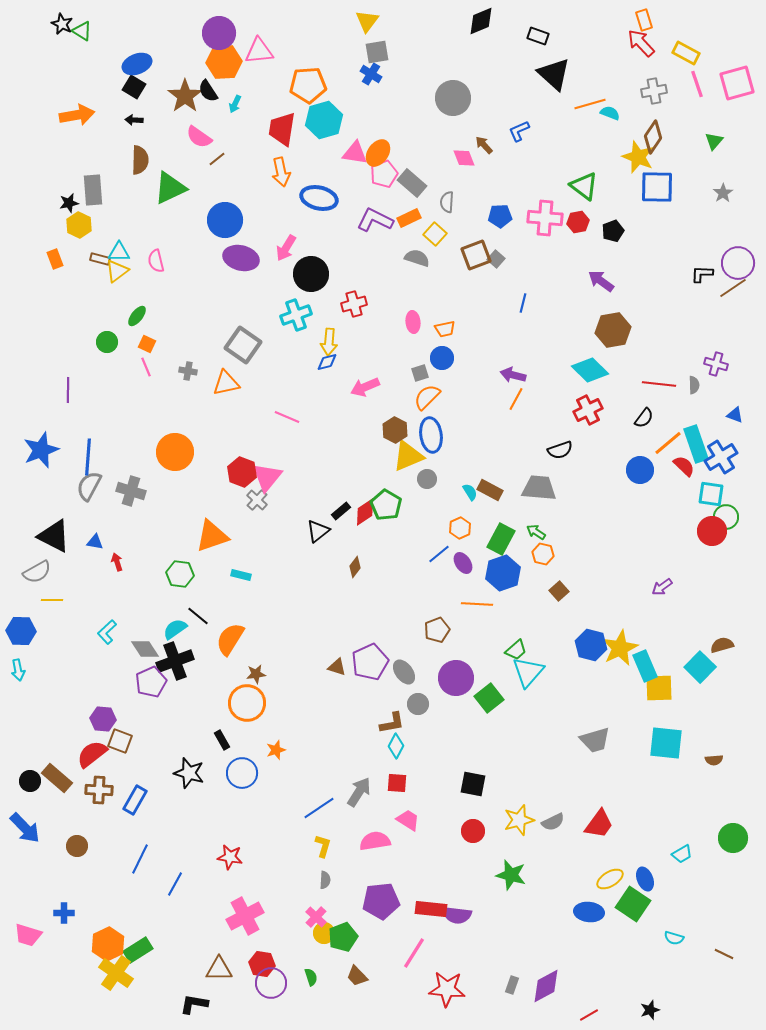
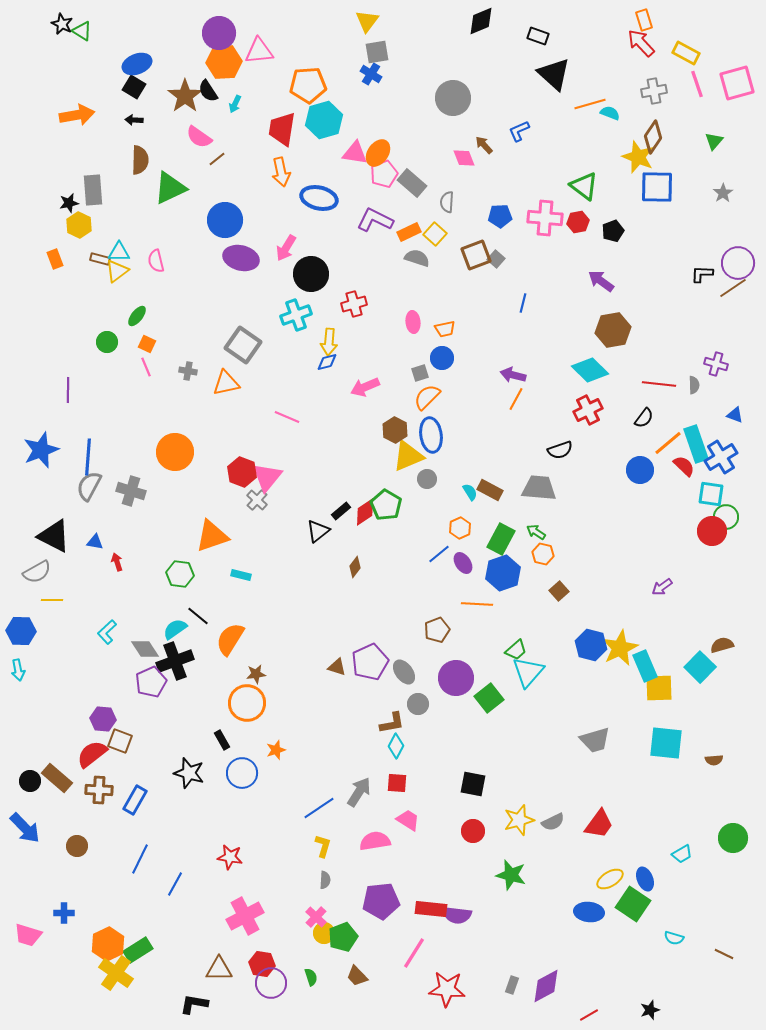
orange rectangle at (409, 218): moved 14 px down
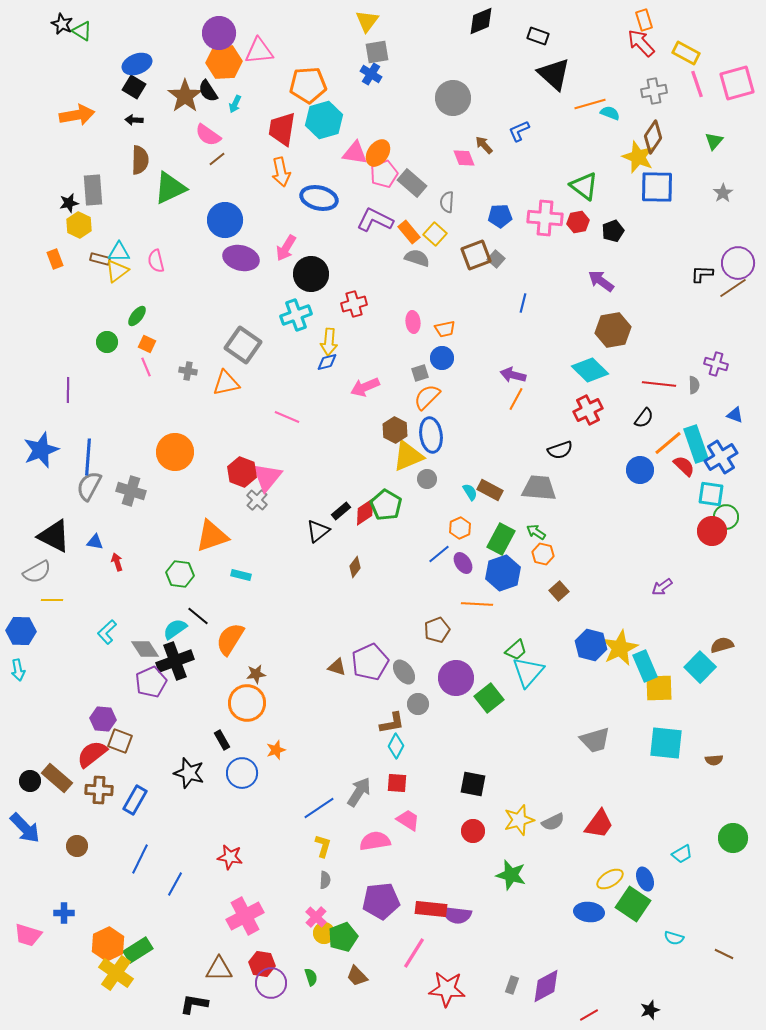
pink semicircle at (199, 137): moved 9 px right, 2 px up
orange rectangle at (409, 232): rotated 75 degrees clockwise
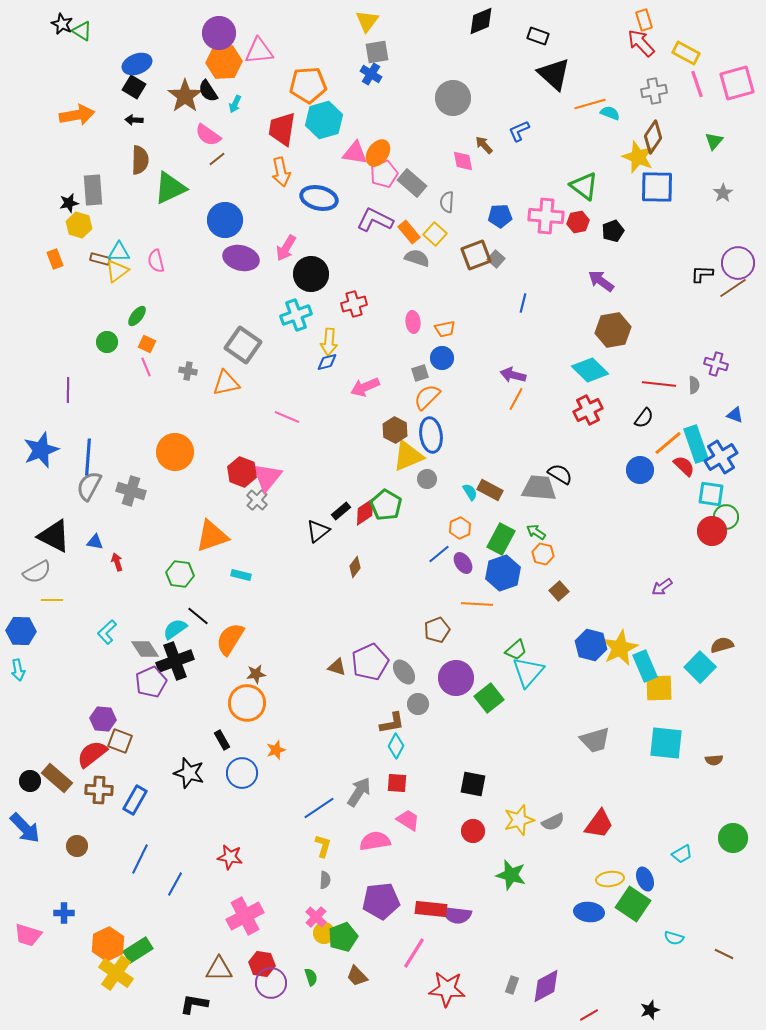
pink diamond at (464, 158): moved 1 px left, 3 px down; rotated 10 degrees clockwise
pink cross at (545, 218): moved 1 px right, 2 px up
yellow hexagon at (79, 225): rotated 10 degrees counterclockwise
black semicircle at (560, 450): moved 24 px down; rotated 130 degrees counterclockwise
yellow ellipse at (610, 879): rotated 24 degrees clockwise
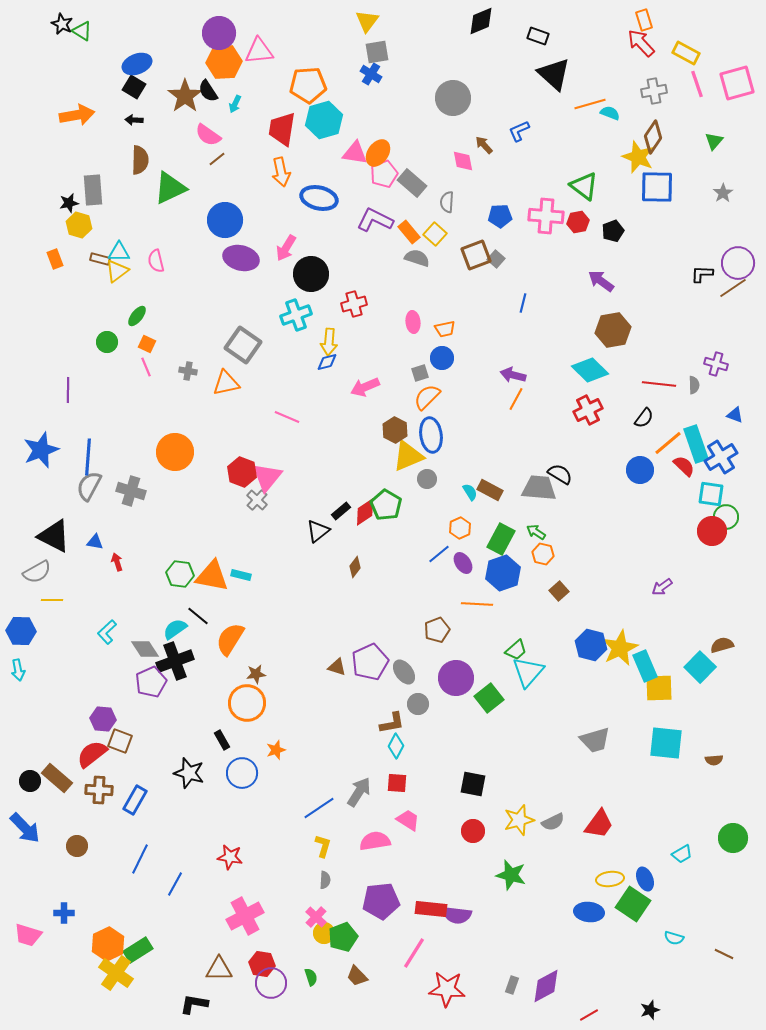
orange triangle at (212, 536): moved 40 px down; rotated 30 degrees clockwise
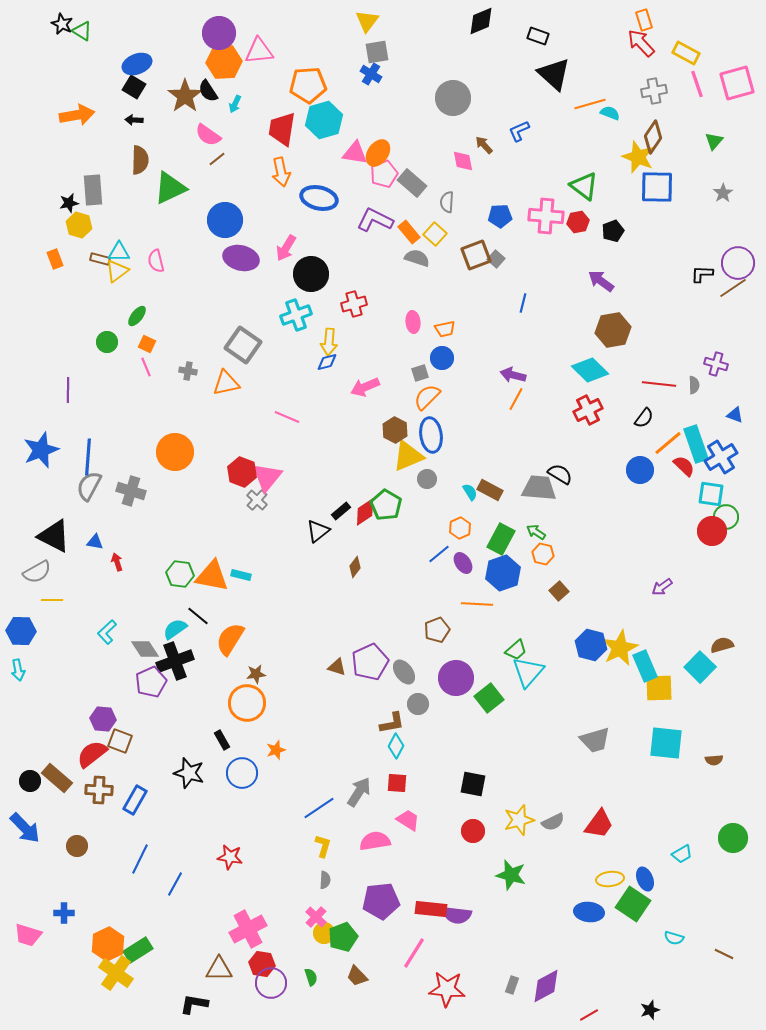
pink cross at (245, 916): moved 3 px right, 13 px down
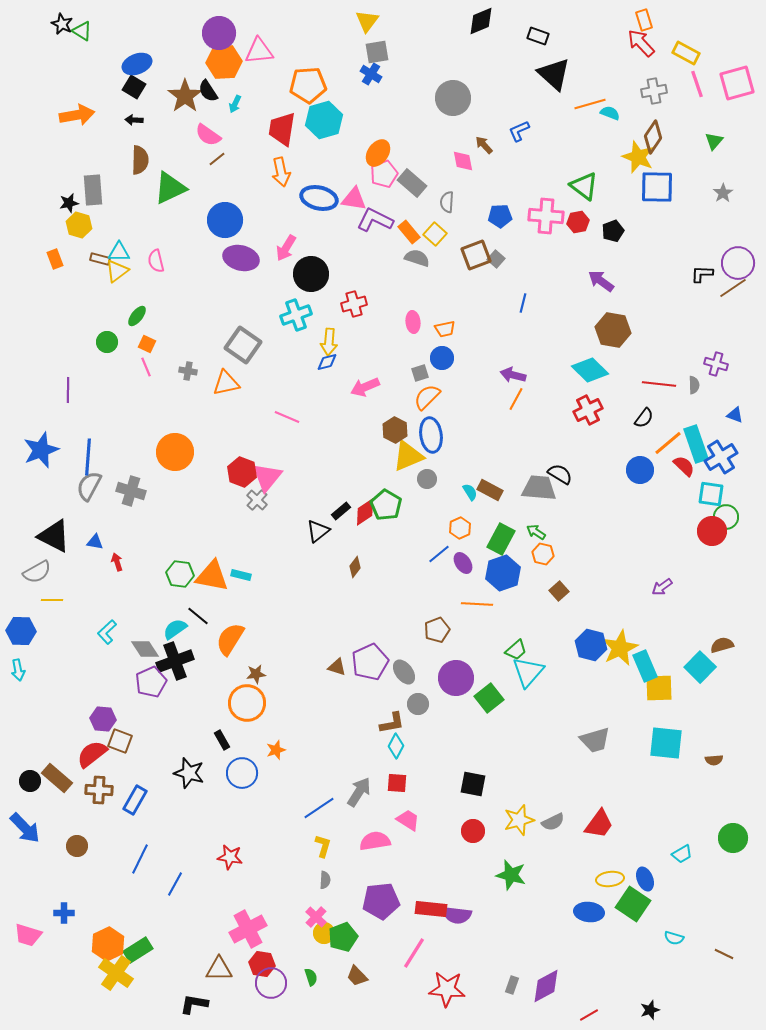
pink triangle at (355, 153): moved 1 px left, 46 px down
brown hexagon at (613, 330): rotated 20 degrees clockwise
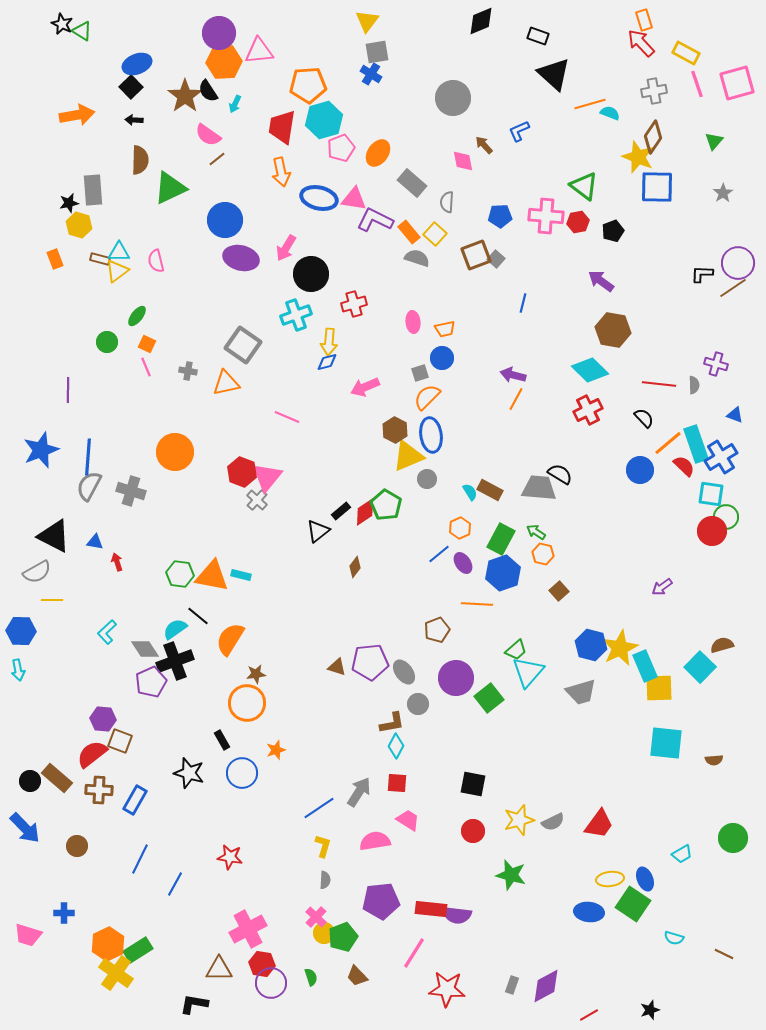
black square at (134, 87): moved 3 px left; rotated 15 degrees clockwise
red trapezoid at (282, 129): moved 2 px up
pink pentagon at (384, 174): moved 43 px left, 26 px up
black semicircle at (644, 418): rotated 80 degrees counterclockwise
purple pentagon at (370, 662): rotated 18 degrees clockwise
gray trapezoid at (595, 740): moved 14 px left, 48 px up
